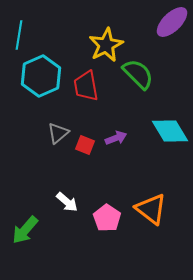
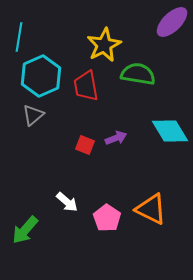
cyan line: moved 2 px down
yellow star: moved 2 px left
green semicircle: rotated 36 degrees counterclockwise
gray triangle: moved 25 px left, 18 px up
orange triangle: rotated 12 degrees counterclockwise
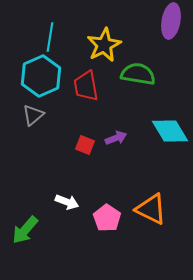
purple ellipse: moved 1 px left, 1 px up; rotated 36 degrees counterclockwise
cyan line: moved 31 px right
white arrow: rotated 20 degrees counterclockwise
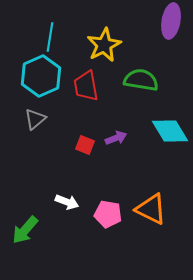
green semicircle: moved 3 px right, 6 px down
gray triangle: moved 2 px right, 4 px down
pink pentagon: moved 1 px right, 4 px up; rotated 24 degrees counterclockwise
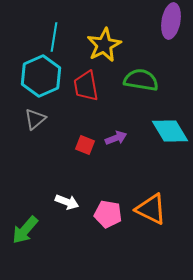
cyan line: moved 4 px right
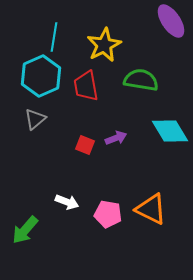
purple ellipse: rotated 44 degrees counterclockwise
